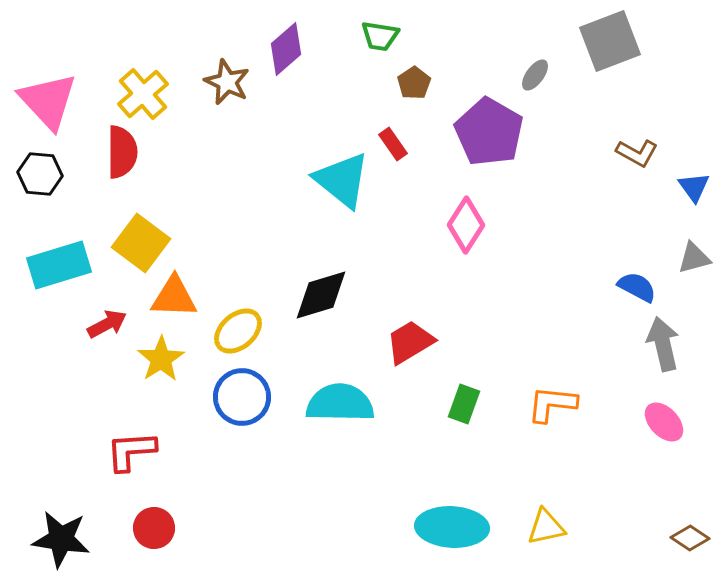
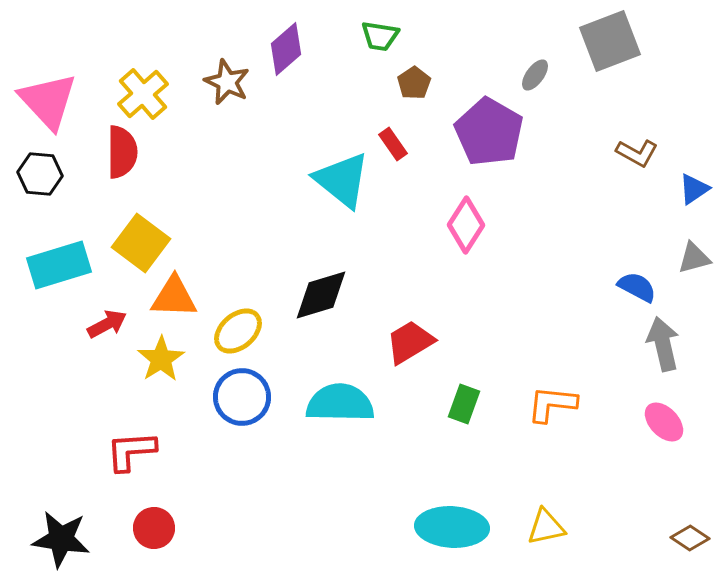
blue triangle: moved 2 px down; rotated 32 degrees clockwise
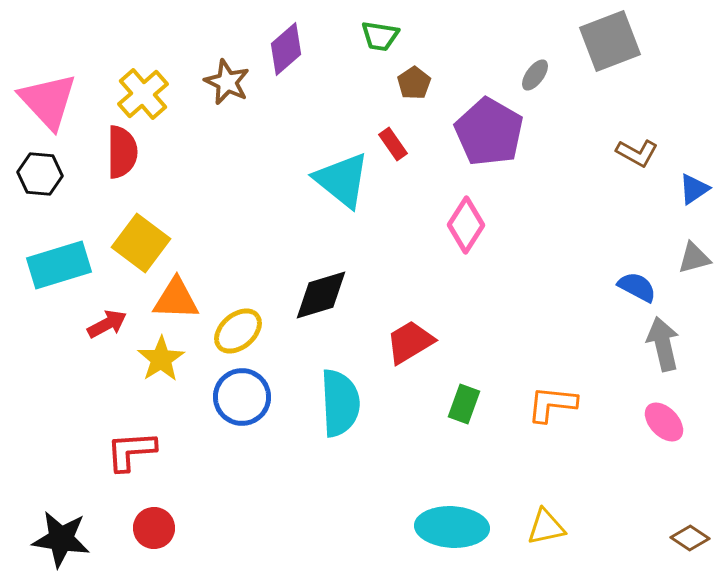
orange triangle: moved 2 px right, 2 px down
cyan semicircle: rotated 86 degrees clockwise
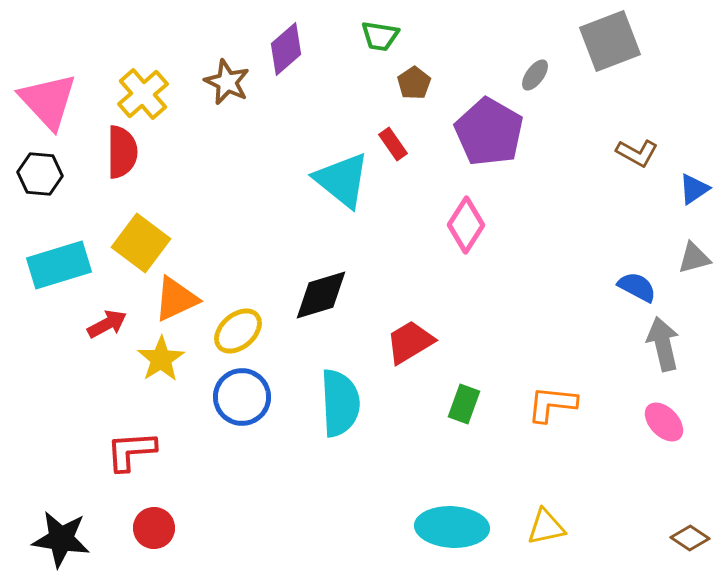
orange triangle: rotated 27 degrees counterclockwise
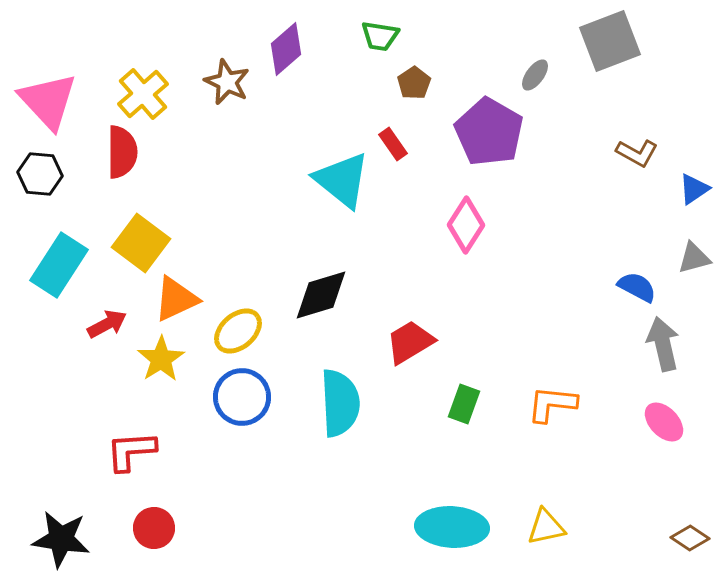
cyan rectangle: rotated 40 degrees counterclockwise
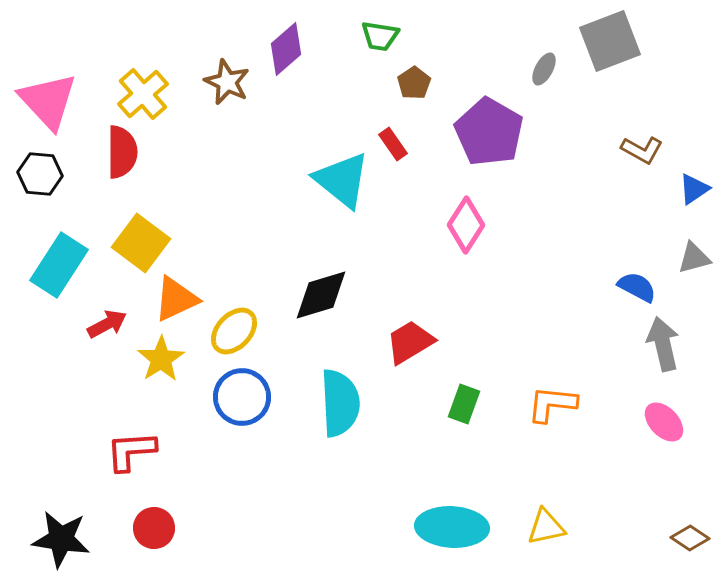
gray ellipse: moved 9 px right, 6 px up; rotated 8 degrees counterclockwise
brown L-shape: moved 5 px right, 3 px up
yellow ellipse: moved 4 px left; rotated 6 degrees counterclockwise
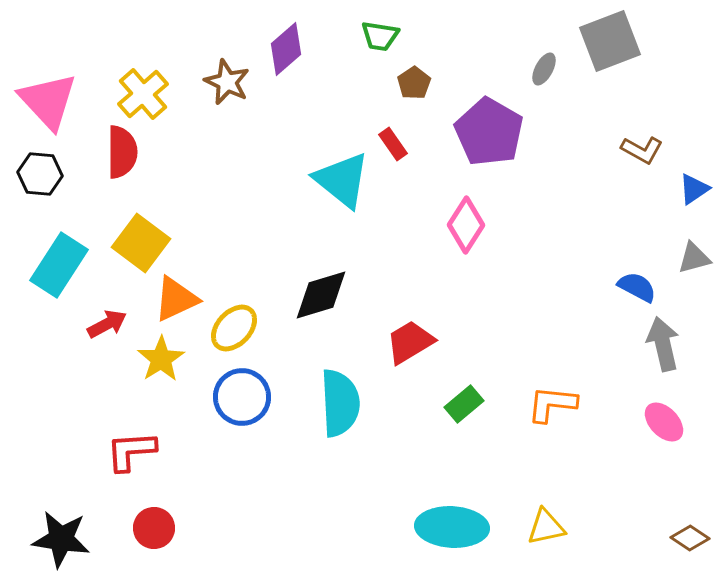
yellow ellipse: moved 3 px up
green rectangle: rotated 30 degrees clockwise
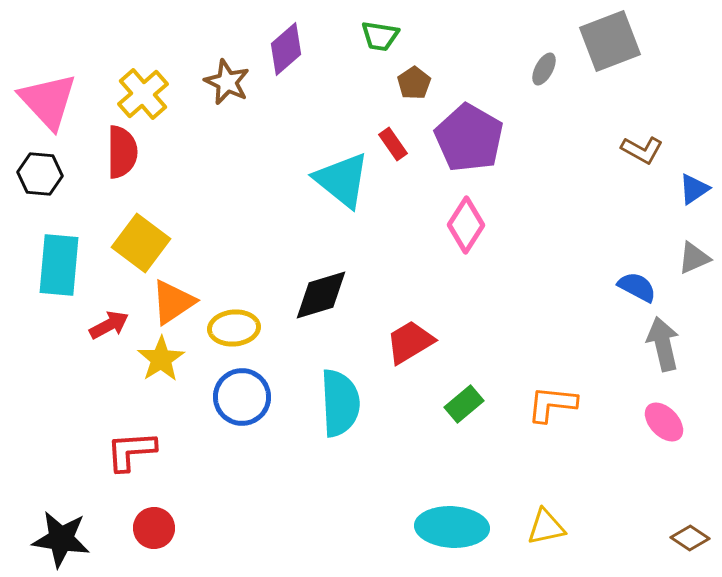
purple pentagon: moved 20 px left, 6 px down
gray triangle: rotated 9 degrees counterclockwise
cyan rectangle: rotated 28 degrees counterclockwise
orange triangle: moved 3 px left, 3 px down; rotated 9 degrees counterclockwise
red arrow: moved 2 px right, 1 px down
yellow ellipse: rotated 42 degrees clockwise
